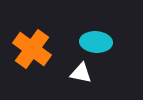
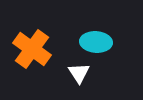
white triangle: moved 2 px left; rotated 45 degrees clockwise
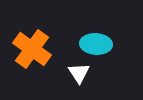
cyan ellipse: moved 2 px down
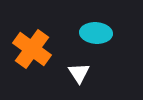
cyan ellipse: moved 11 px up
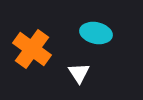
cyan ellipse: rotated 8 degrees clockwise
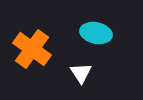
white triangle: moved 2 px right
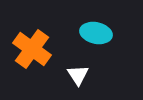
white triangle: moved 3 px left, 2 px down
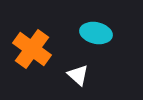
white triangle: rotated 15 degrees counterclockwise
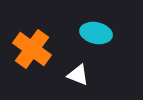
white triangle: rotated 20 degrees counterclockwise
